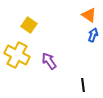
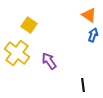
yellow cross: moved 2 px up; rotated 10 degrees clockwise
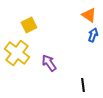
yellow square: rotated 28 degrees clockwise
purple arrow: moved 2 px down
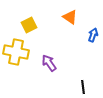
orange triangle: moved 19 px left, 2 px down
yellow cross: moved 1 px left, 1 px up; rotated 25 degrees counterclockwise
black line: moved 2 px down
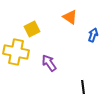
yellow square: moved 3 px right, 4 px down
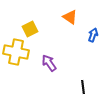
yellow square: moved 2 px left
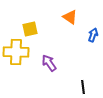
yellow square: rotated 14 degrees clockwise
yellow cross: rotated 10 degrees counterclockwise
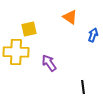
yellow square: moved 1 px left
